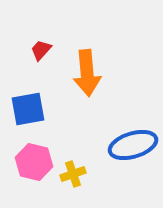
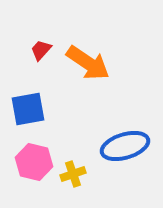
orange arrow: moved 1 px right, 10 px up; rotated 51 degrees counterclockwise
blue ellipse: moved 8 px left, 1 px down
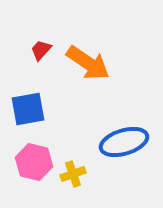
blue ellipse: moved 1 px left, 4 px up
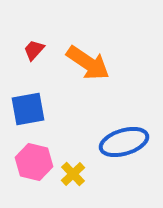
red trapezoid: moved 7 px left
yellow cross: rotated 25 degrees counterclockwise
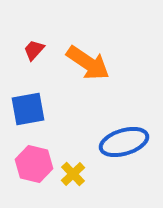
pink hexagon: moved 2 px down
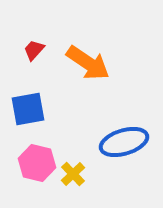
pink hexagon: moved 3 px right, 1 px up
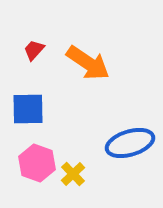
blue square: rotated 9 degrees clockwise
blue ellipse: moved 6 px right, 1 px down
pink hexagon: rotated 6 degrees clockwise
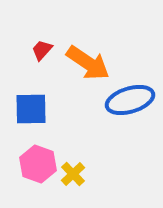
red trapezoid: moved 8 px right
blue square: moved 3 px right
blue ellipse: moved 43 px up
pink hexagon: moved 1 px right, 1 px down
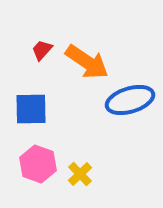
orange arrow: moved 1 px left, 1 px up
yellow cross: moved 7 px right
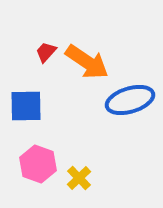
red trapezoid: moved 4 px right, 2 px down
blue square: moved 5 px left, 3 px up
yellow cross: moved 1 px left, 4 px down
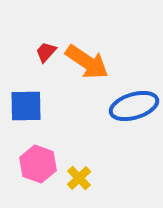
blue ellipse: moved 4 px right, 6 px down
